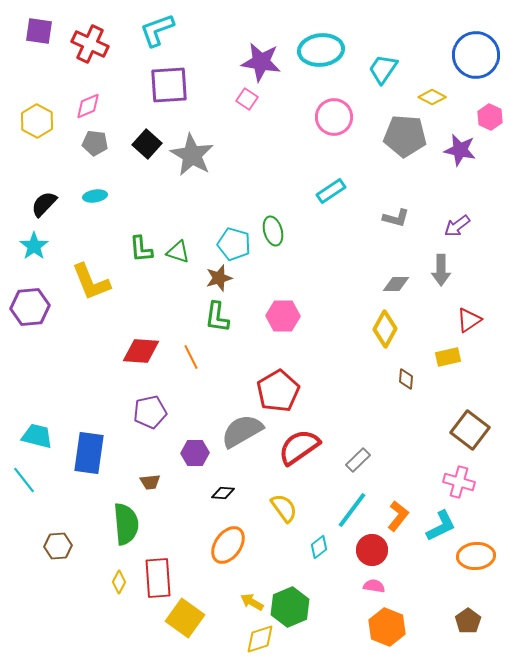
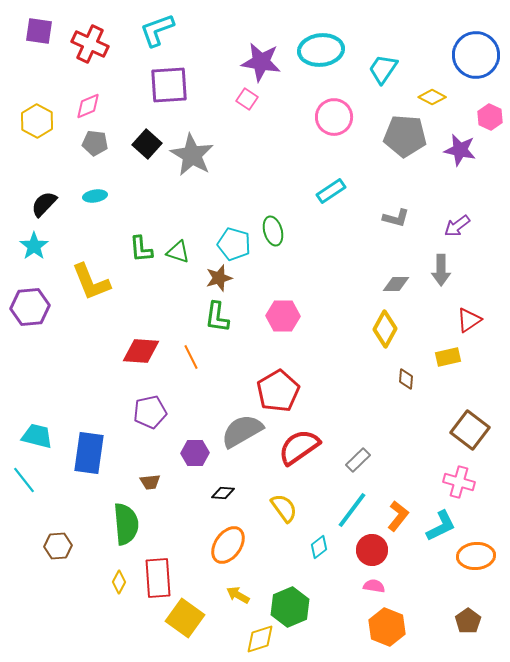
yellow arrow at (252, 602): moved 14 px left, 7 px up
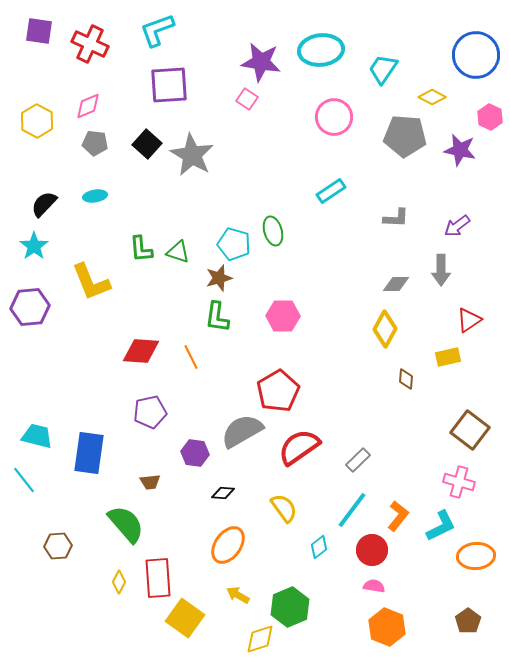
gray L-shape at (396, 218): rotated 12 degrees counterclockwise
purple hexagon at (195, 453): rotated 8 degrees clockwise
green semicircle at (126, 524): rotated 36 degrees counterclockwise
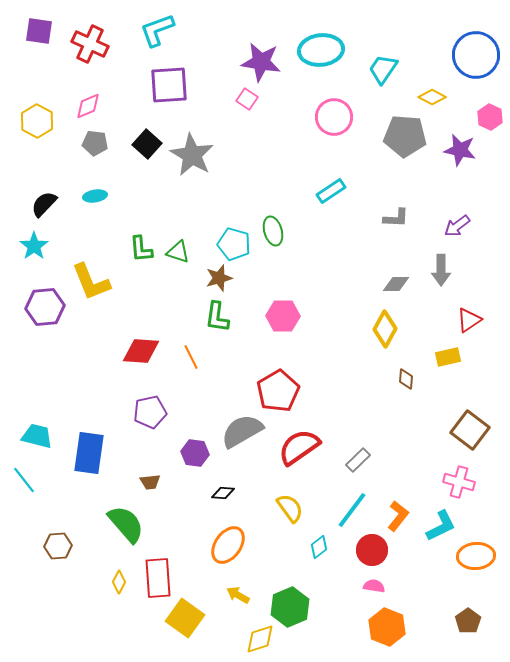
purple hexagon at (30, 307): moved 15 px right
yellow semicircle at (284, 508): moved 6 px right
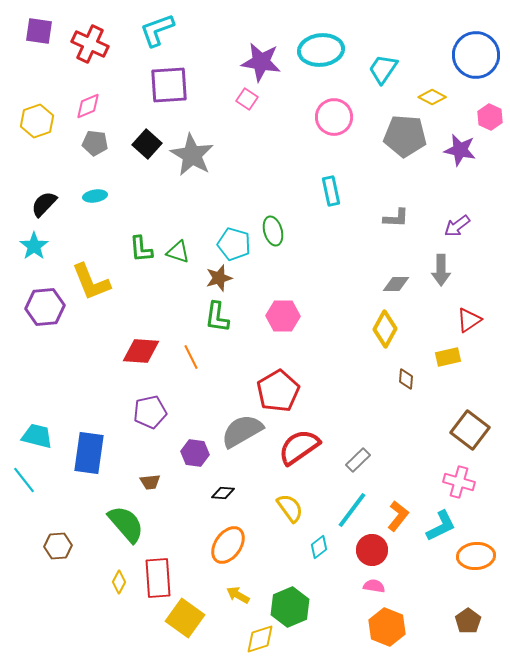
yellow hexagon at (37, 121): rotated 12 degrees clockwise
cyan rectangle at (331, 191): rotated 68 degrees counterclockwise
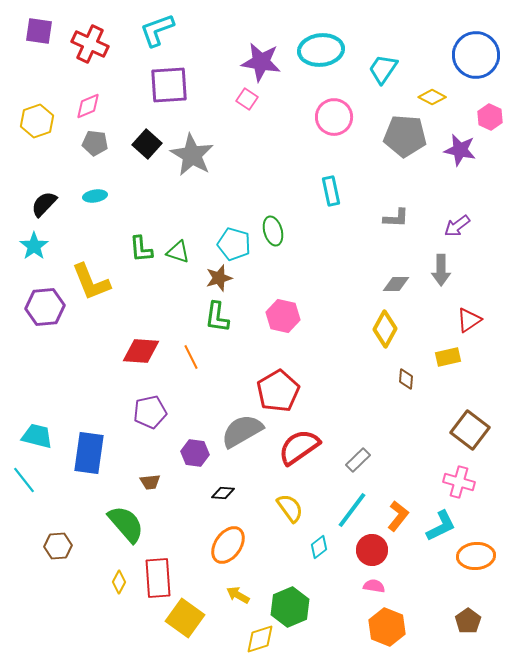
pink hexagon at (283, 316): rotated 12 degrees clockwise
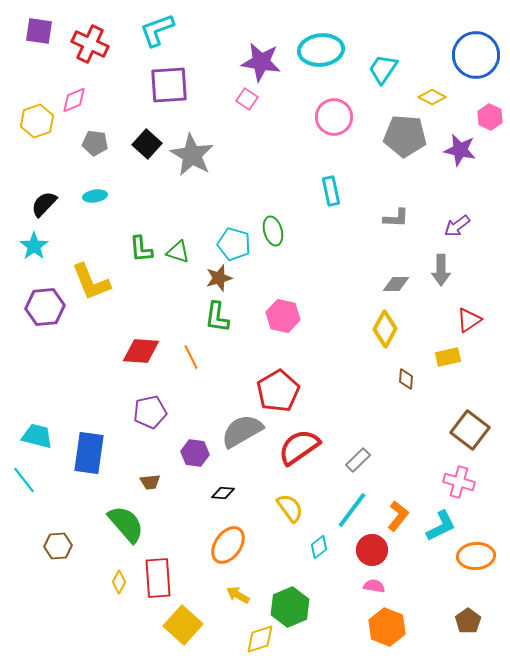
pink diamond at (88, 106): moved 14 px left, 6 px up
yellow square at (185, 618): moved 2 px left, 7 px down; rotated 6 degrees clockwise
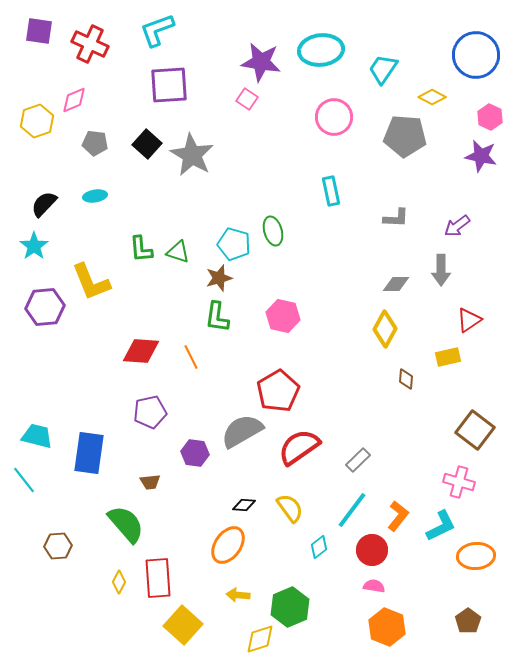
purple star at (460, 150): moved 21 px right, 6 px down
brown square at (470, 430): moved 5 px right
black diamond at (223, 493): moved 21 px right, 12 px down
yellow arrow at (238, 595): rotated 25 degrees counterclockwise
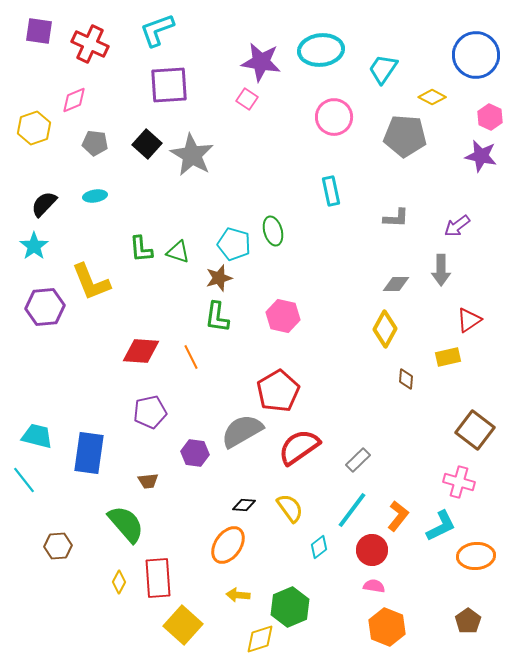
yellow hexagon at (37, 121): moved 3 px left, 7 px down
brown trapezoid at (150, 482): moved 2 px left, 1 px up
